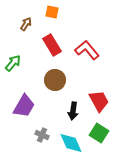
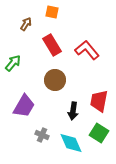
red trapezoid: rotated 140 degrees counterclockwise
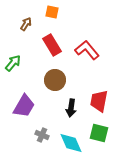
black arrow: moved 2 px left, 3 px up
green square: rotated 18 degrees counterclockwise
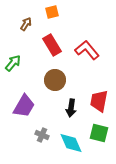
orange square: rotated 24 degrees counterclockwise
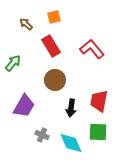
orange square: moved 2 px right, 5 px down
brown arrow: rotated 80 degrees counterclockwise
red rectangle: moved 1 px left, 1 px down
red L-shape: moved 5 px right, 1 px up
green square: moved 1 px left, 1 px up; rotated 12 degrees counterclockwise
